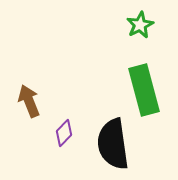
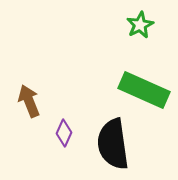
green rectangle: rotated 51 degrees counterclockwise
purple diamond: rotated 20 degrees counterclockwise
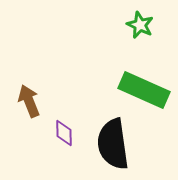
green star: rotated 20 degrees counterclockwise
purple diamond: rotated 24 degrees counterclockwise
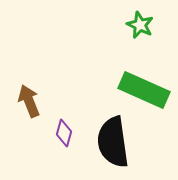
purple diamond: rotated 16 degrees clockwise
black semicircle: moved 2 px up
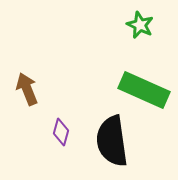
brown arrow: moved 2 px left, 12 px up
purple diamond: moved 3 px left, 1 px up
black semicircle: moved 1 px left, 1 px up
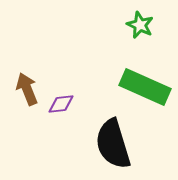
green rectangle: moved 1 px right, 3 px up
purple diamond: moved 28 px up; rotated 68 degrees clockwise
black semicircle: moved 1 px right, 3 px down; rotated 9 degrees counterclockwise
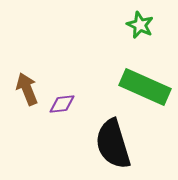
purple diamond: moved 1 px right
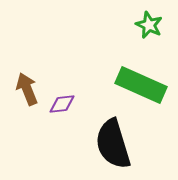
green star: moved 9 px right
green rectangle: moved 4 px left, 2 px up
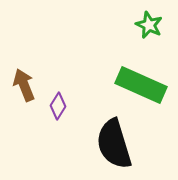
brown arrow: moved 3 px left, 4 px up
purple diamond: moved 4 px left, 2 px down; rotated 52 degrees counterclockwise
black semicircle: moved 1 px right
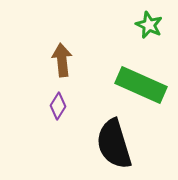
brown arrow: moved 38 px right, 25 px up; rotated 16 degrees clockwise
